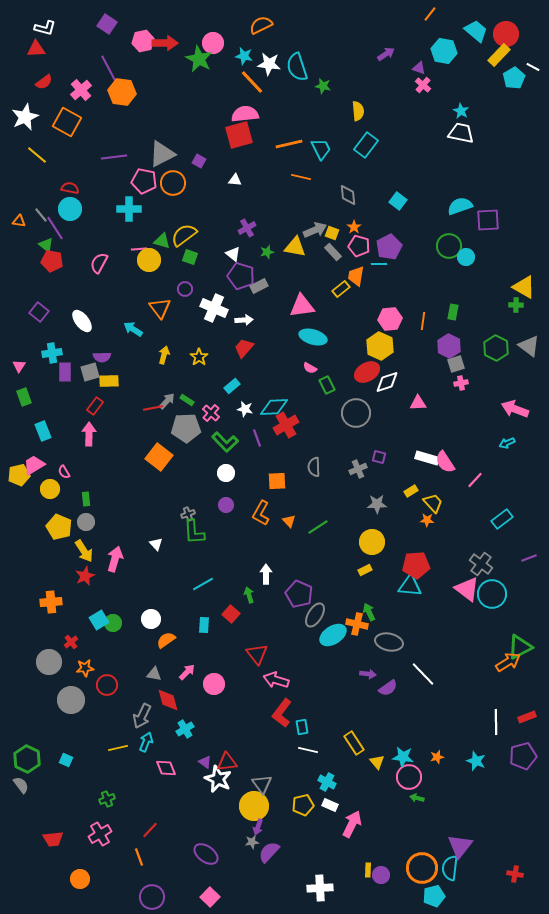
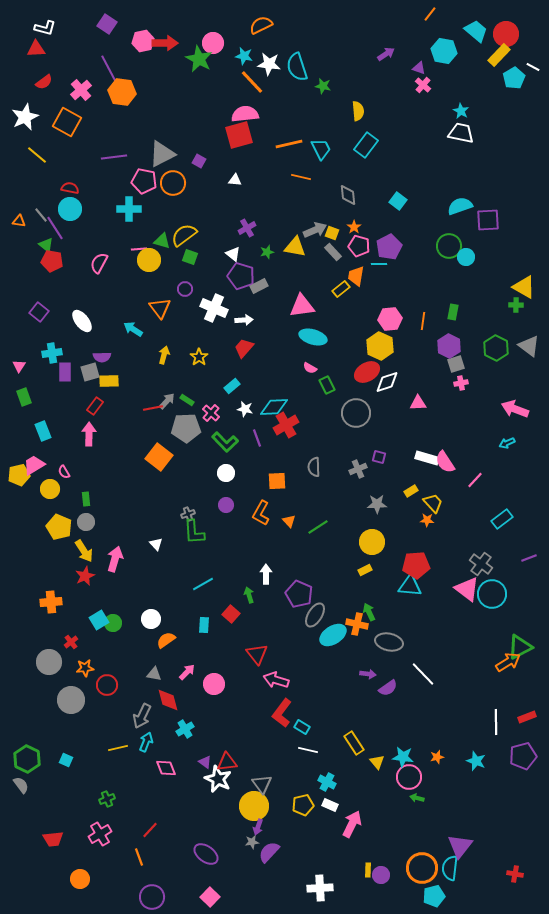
cyan rectangle at (302, 727): rotated 49 degrees counterclockwise
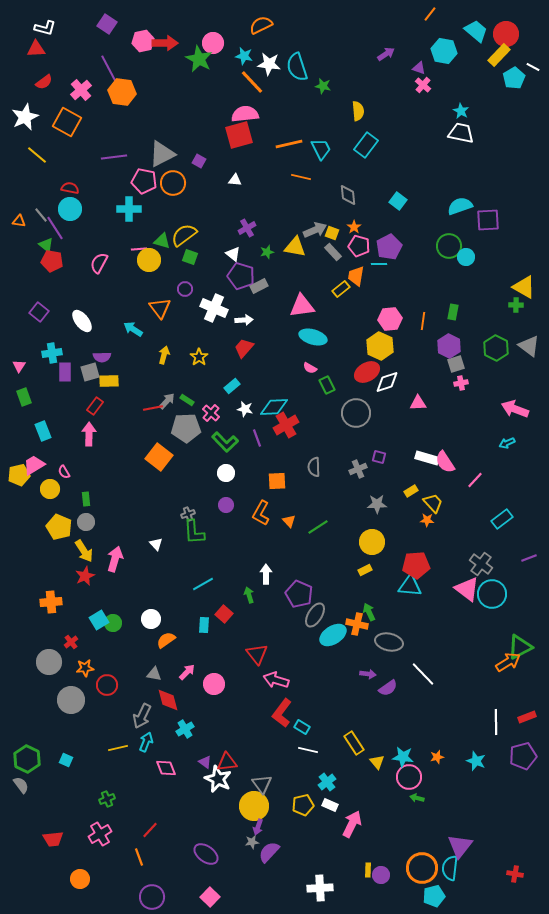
red square at (231, 614): moved 7 px left
cyan cross at (327, 782): rotated 24 degrees clockwise
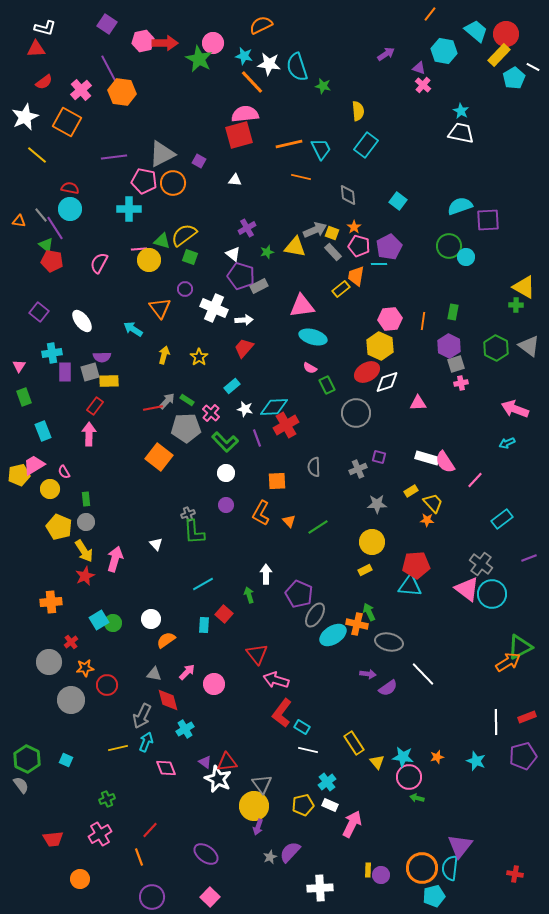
gray star at (252, 842): moved 18 px right, 15 px down; rotated 16 degrees counterclockwise
purple semicircle at (269, 852): moved 21 px right
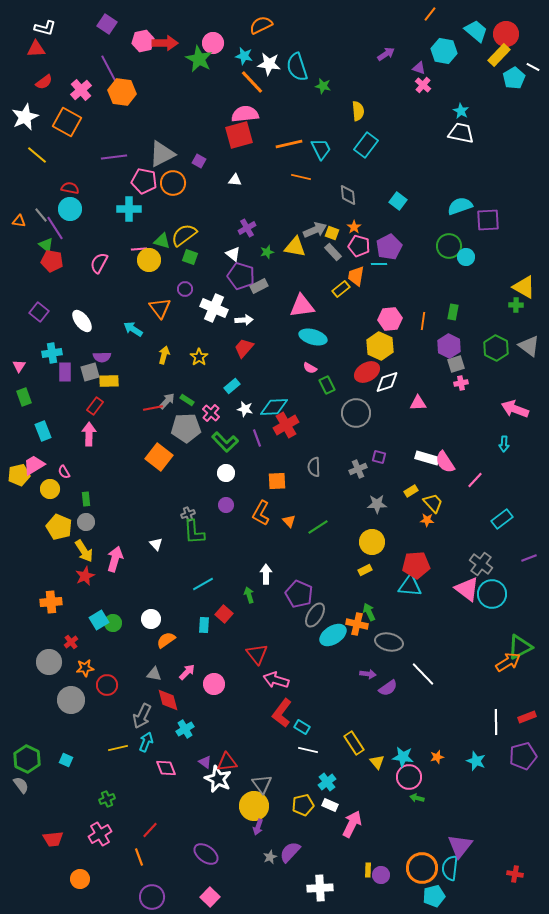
cyan arrow at (507, 443): moved 3 px left, 1 px down; rotated 63 degrees counterclockwise
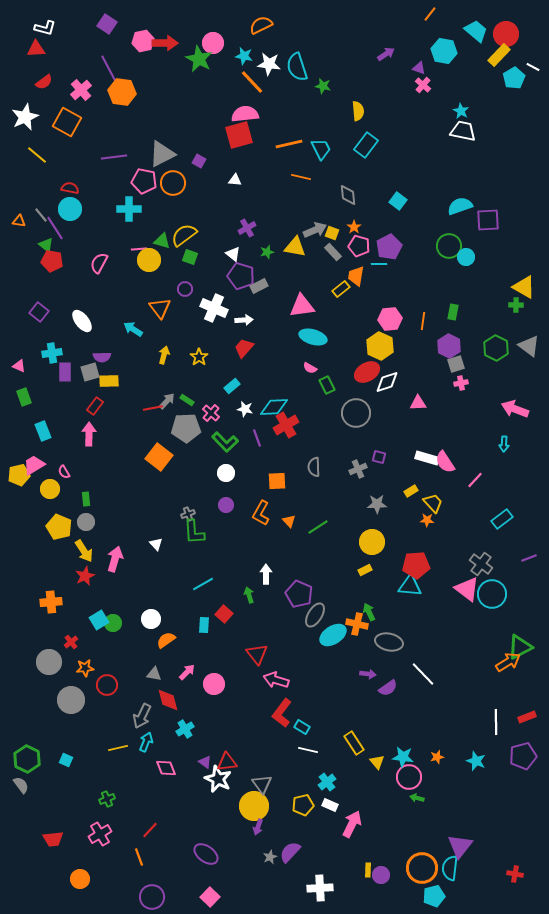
white trapezoid at (461, 133): moved 2 px right, 2 px up
pink triangle at (19, 366): rotated 40 degrees counterclockwise
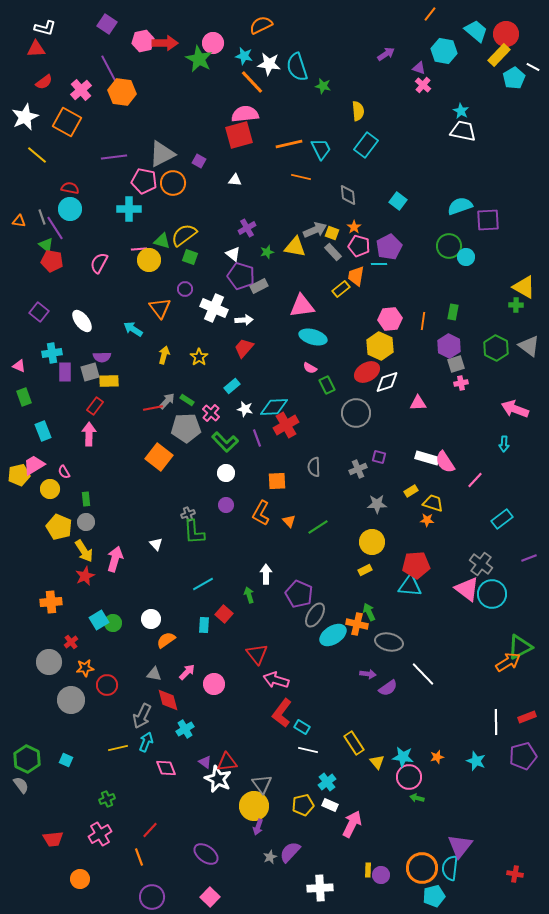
gray line at (41, 215): moved 1 px right, 2 px down; rotated 21 degrees clockwise
yellow trapezoid at (433, 503): rotated 30 degrees counterclockwise
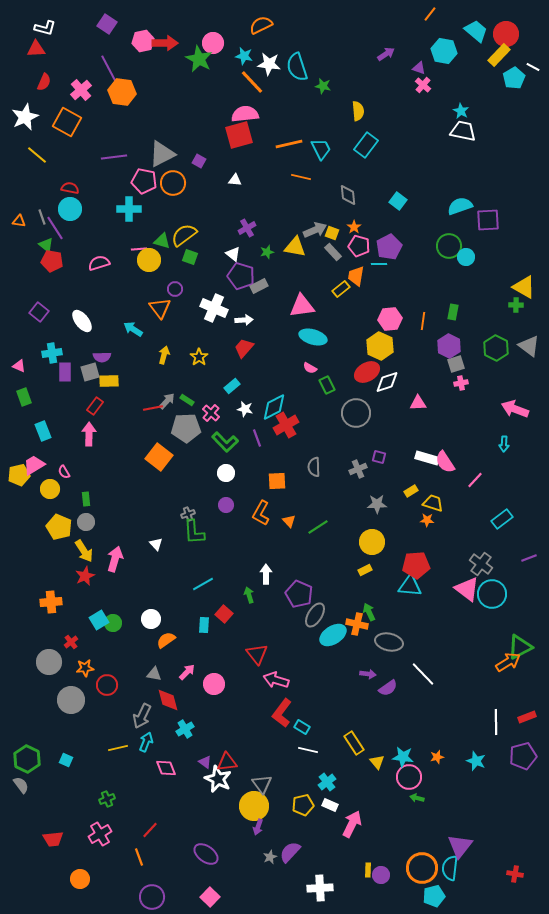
red semicircle at (44, 82): rotated 30 degrees counterclockwise
pink semicircle at (99, 263): rotated 45 degrees clockwise
purple circle at (185, 289): moved 10 px left
cyan diamond at (274, 407): rotated 24 degrees counterclockwise
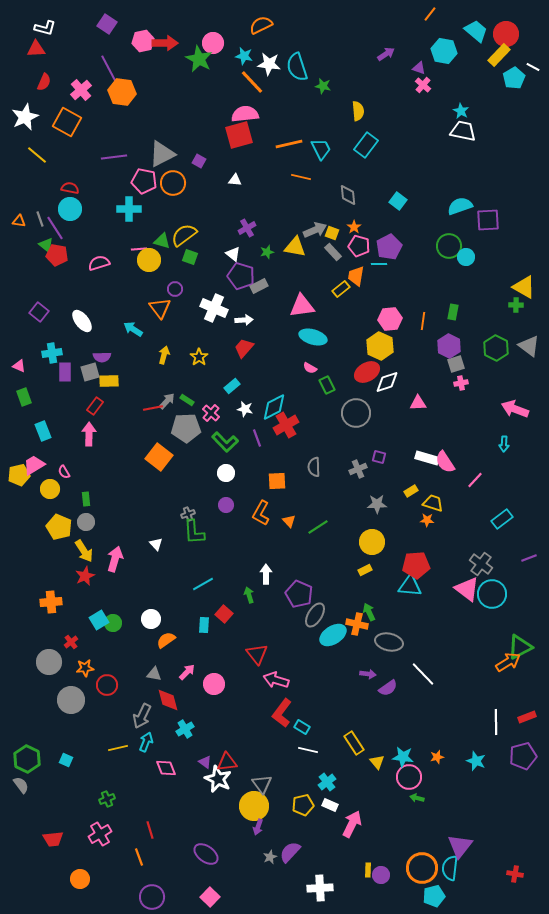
gray line at (42, 217): moved 2 px left, 2 px down
red pentagon at (52, 261): moved 5 px right, 6 px up
red line at (150, 830): rotated 60 degrees counterclockwise
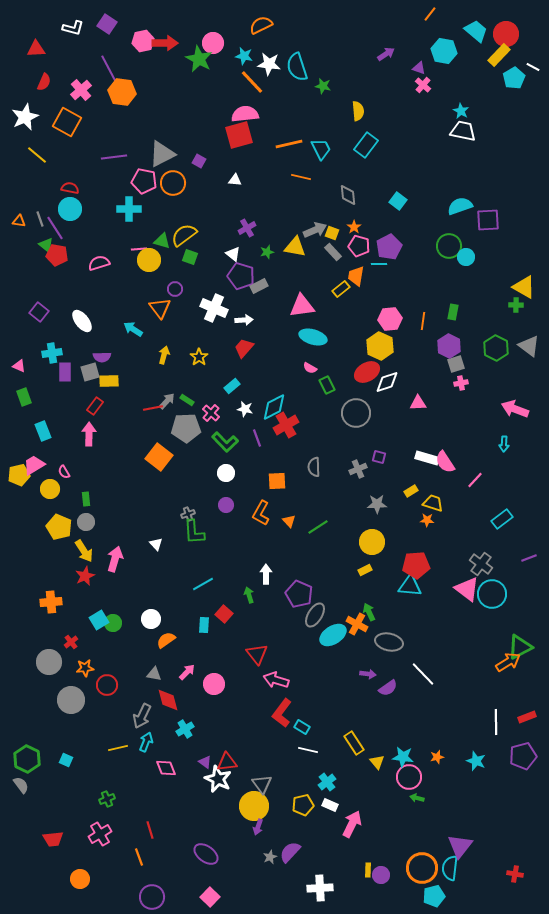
white L-shape at (45, 28): moved 28 px right
orange cross at (357, 624): rotated 15 degrees clockwise
